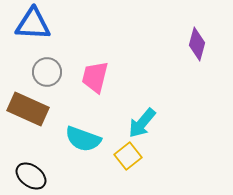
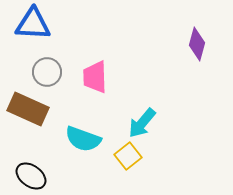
pink trapezoid: rotated 16 degrees counterclockwise
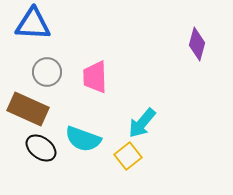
black ellipse: moved 10 px right, 28 px up
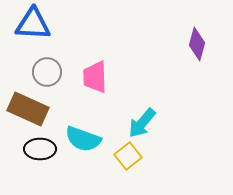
black ellipse: moved 1 px left, 1 px down; rotated 36 degrees counterclockwise
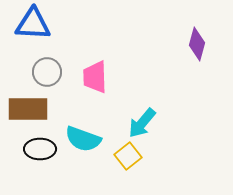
brown rectangle: rotated 24 degrees counterclockwise
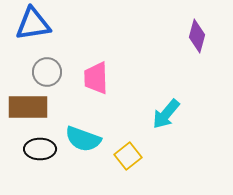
blue triangle: rotated 12 degrees counterclockwise
purple diamond: moved 8 px up
pink trapezoid: moved 1 px right, 1 px down
brown rectangle: moved 2 px up
cyan arrow: moved 24 px right, 9 px up
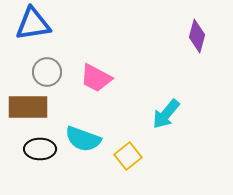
pink trapezoid: rotated 60 degrees counterclockwise
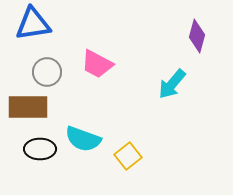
pink trapezoid: moved 1 px right, 14 px up
cyan arrow: moved 6 px right, 30 px up
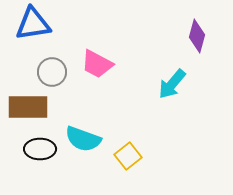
gray circle: moved 5 px right
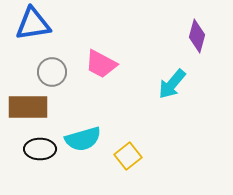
pink trapezoid: moved 4 px right
cyan semicircle: rotated 36 degrees counterclockwise
